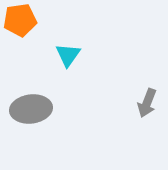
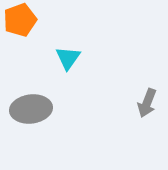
orange pentagon: rotated 12 degrees counterclockwise
cyan triangle: moved 3 px down
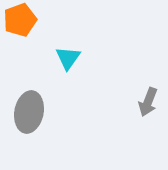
gray arrow: moved 1 px right, 1 px up
gray ellipse: moved 2 px left, 3 px down; rotated 72 degrees counterclockwise
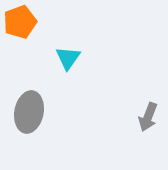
orange pentagon: moved 2 px down
gray arrow: moved 15 px down
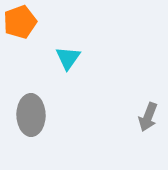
gray ellipse: moved 2 px right, 3 px down; rotated 12 degrees counterclockwise
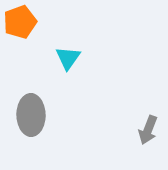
gray arrow: moved 13 px down
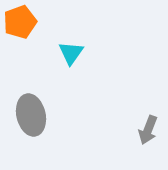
cyan triangle: moved 3 px right, 5 px up
gray ellipse: rotated 12 degrees counterclockwise
